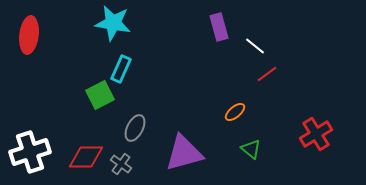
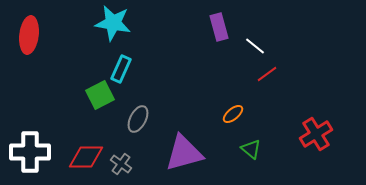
orange ellipse: moved 2 px left, 2 px down
gray ellipse: moved 3 px right, 9 px up
white cross: rotated 18 degrees clockwise
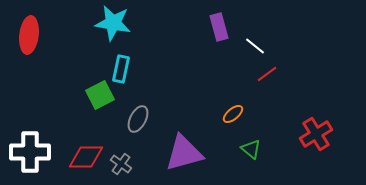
cyan rectangle: rotated 12 degrees counterclockwise
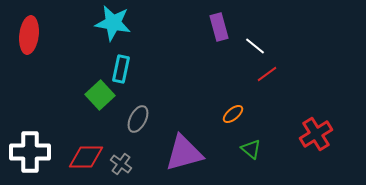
green square: rotated 16 degrees counterclockwise
